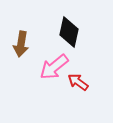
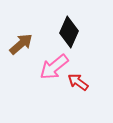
black diamond: rotated 12 degrees clockwise
brown arrow: rotated 140 degrees counterclockwise
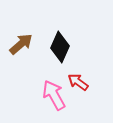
black diamond: moved 9 px left, 15 px down
pink arrow: moved 28 px down; rotated 100 degrees clockwise
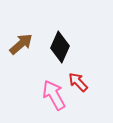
red arrow: rotated 10 degrees clockwise
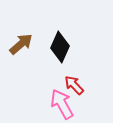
red arrow: moved 4 px left, 3 px down
pink arrow: moved 8 px right, 9 px down
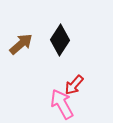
black diamond: moved 7 px up; rotated 8 degrees clockwise
red arrow: rotated 95 degrees counterclockwise
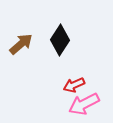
red arrow: rotated 25 degrees clockwise
pink arrow: moved 22 px right; rotated 88 degrees counterclockwise
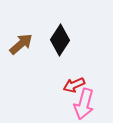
pink arrow: rotated 48 degrees counterclockwise
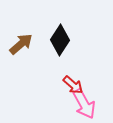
red arrow: moved 1 px left; rotated 115 degrees counterclockwise
pink arrow: rotated 44 degrees counterclockwise
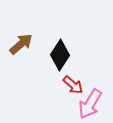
black diamond: moved 15 px down
pink arrow: moved 6 px right; rotated 60 degrees clockwise
